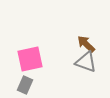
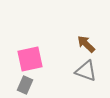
gray triangle: moved 9 px down
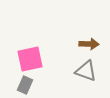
brown arrow: moved 3 px right; rotated 138 degrees clockwise
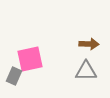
gray triangle: rotated 20 degrees counterclockwise
gray rectangle: moved 11 px left, 9 px up
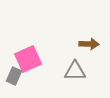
pink square: moved 2 px left; rotated 12 degrees counterclockwise
gray triangle: moved 11 px left
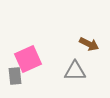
brown arrow: rotated 24 degrees clockwise
gray rectangle: moved 1 px right; rotated 30 degrees counterclockwise
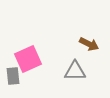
gray rectangle: moved 2 px left
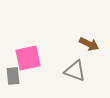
pink square: moved 1 px up; rotated 12 degrees clockwise
gray triangle: rotated 20 degrees clockwise
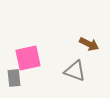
gray rectangle: moved 1 px right, 2 px down
